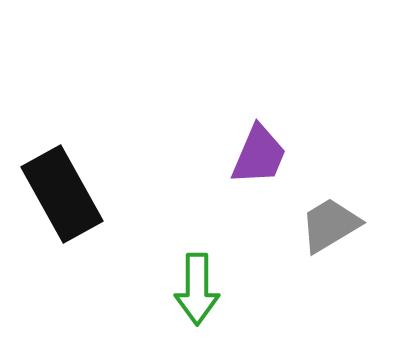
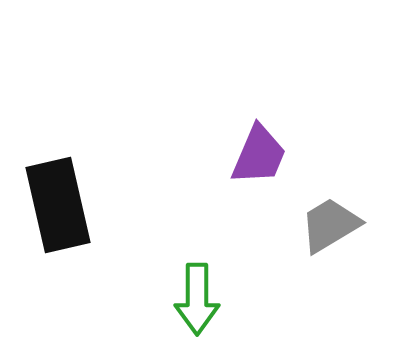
black rectangle: moved 4 px left, 11 px down; rotated 16 degrees clockwise
green arrow: moved 10 px down
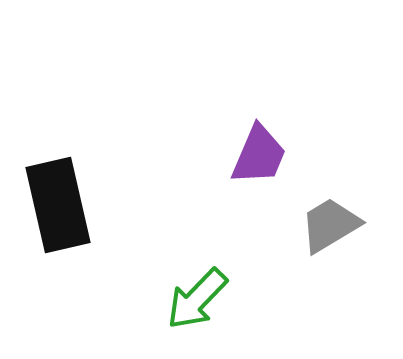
green arrow: rotated 44 degrees clockwise
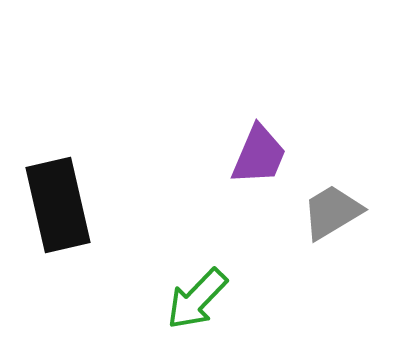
gray trapezoid: moved 2 px right, 13 px up
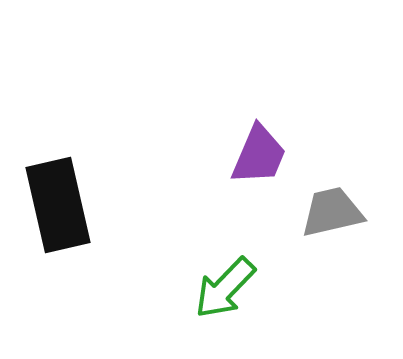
gray trapezoid: rotated 18 degrees clockwise
green arrow: moved 28 px right, 11 px up
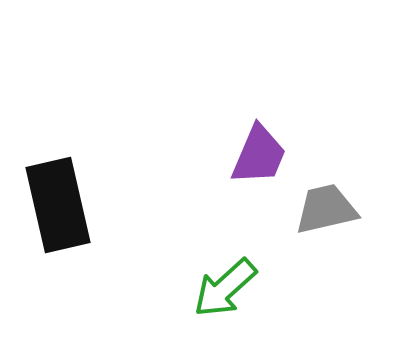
gray trapezoid: moved 6 px left, 3 px up
green arrow: rotated 4 degrees clockwise
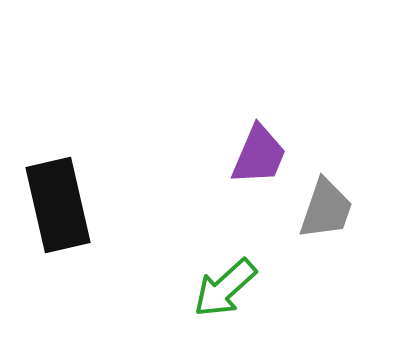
gray trapezoid: rotated 122 degrees clockwise
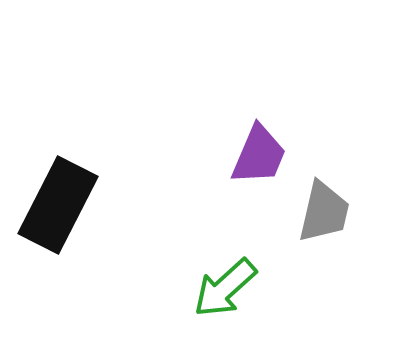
black rectangle: rotated 40 degrees clockwise
gray trapezoid: moved 2 px left, 3 px down; rotated 6 degrees counterclockwise
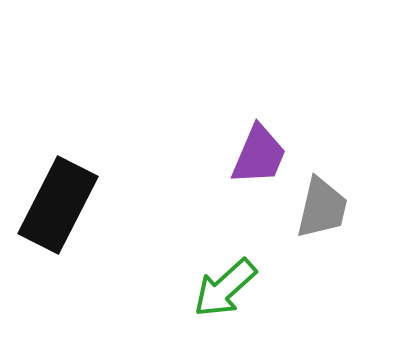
gray trapezoid: moved 2 px left, 4 px up
